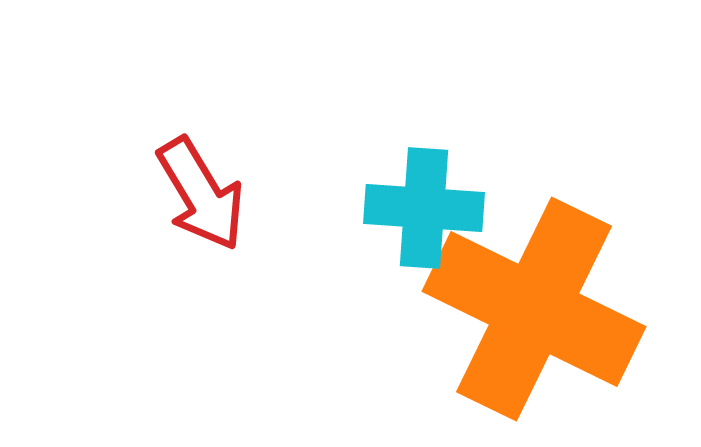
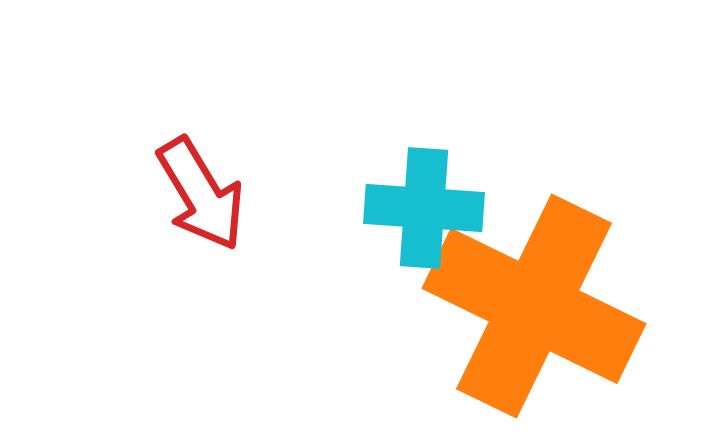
orange cross: moved 3 px up
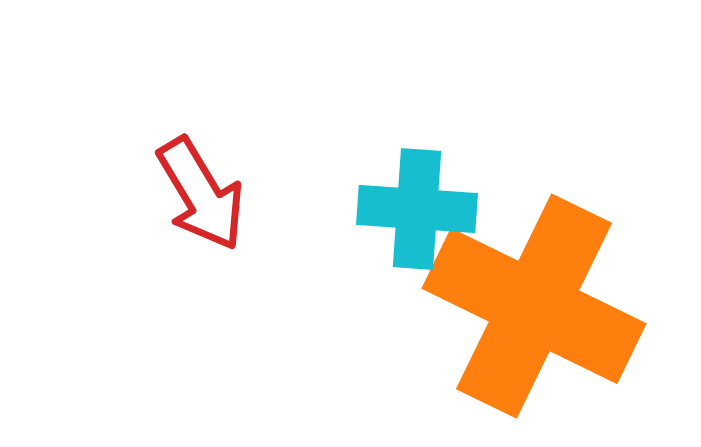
cyan cross: moved 7 px left, 1 px down
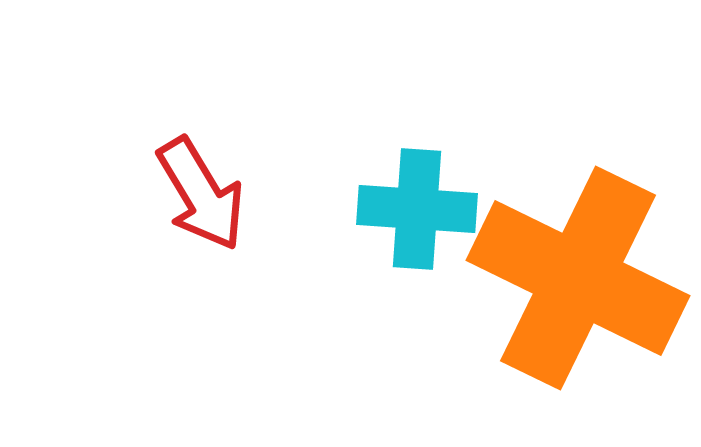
orange cross: moved 44 px right, 28 px up
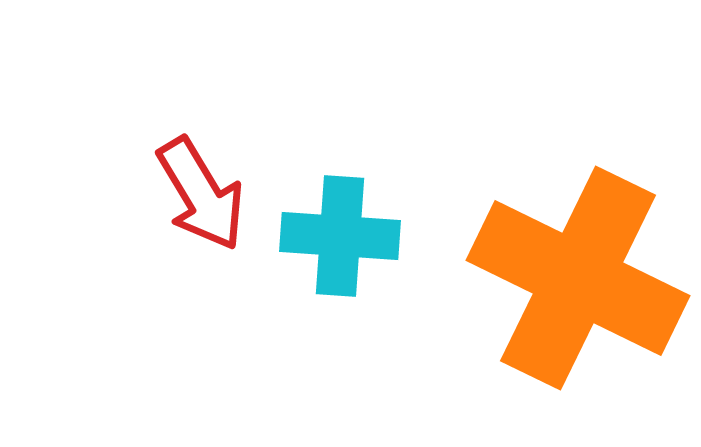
cyan cross: moved 77 px left, 27 px down
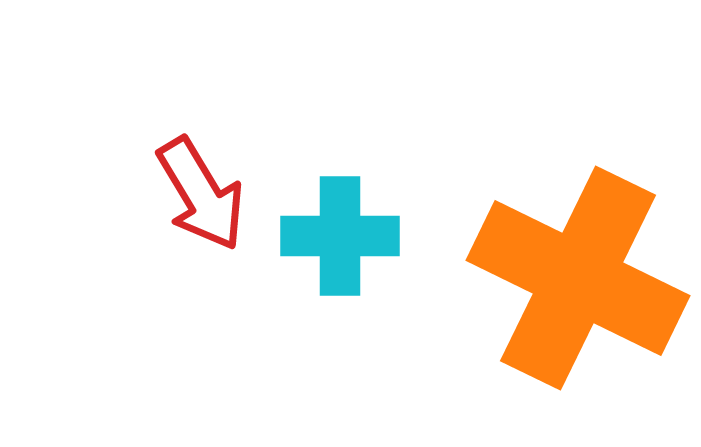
cyan cross: rotated 4 degrees counterclockwise
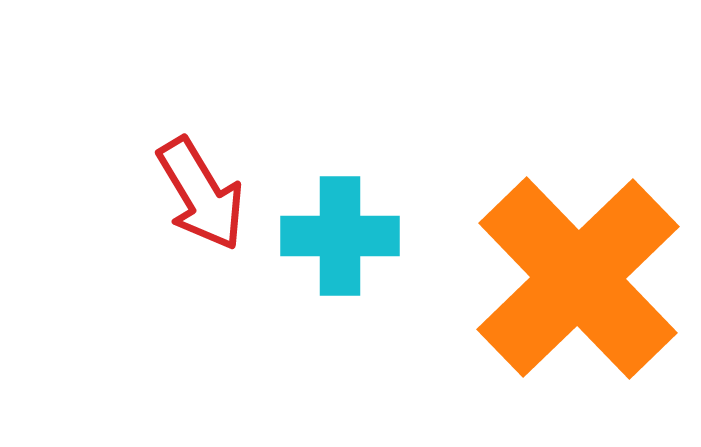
orange cross: rotated 20 degrees clockwise
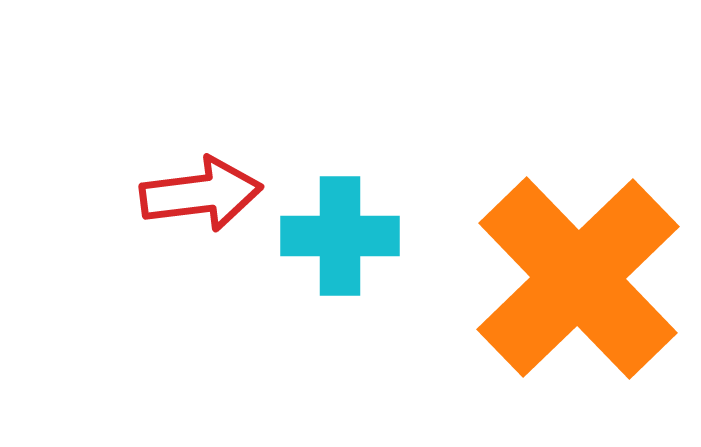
red arrow: rotated 66 degrees counterclockwise
